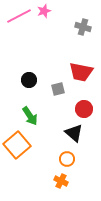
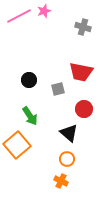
black triangle: moved 5 px left
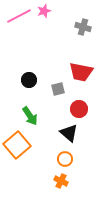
red circle: moved 5 px left
orange circle: moved 2 px left
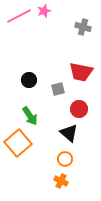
orange square: moved 1 px right, 2 px up
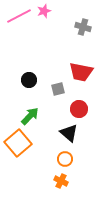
green arrow: rotated 102 degrees counterclockwise
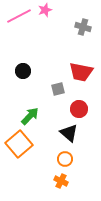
pink star: moved 1 px right, 1 px up
black circle: moved 6 px left, 9 px up
orange square: moved 1 px right, 1 px down
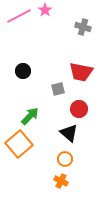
pink star: rotated 16 degrees counterclockwise
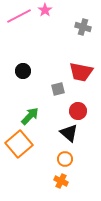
red circle: moved 1 px left, 2 px down
